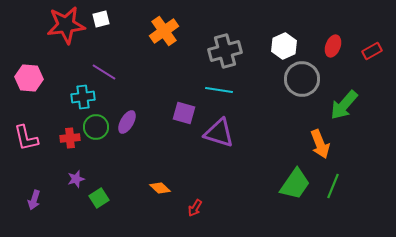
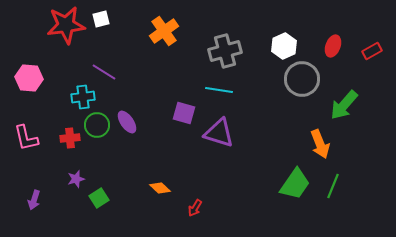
purple ellipse: rotated 65 degrees counterclockwise
green circle: moved 1 px right, 2 px up
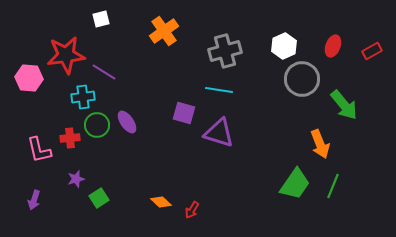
red star: moved 30 px down
green arrow: rotated 80 degrees counterclockwise
pink L-shape: moved 13 px right, 12 px down
orange diamond: moved 1 px right, 14 px down
red arrow: moved 3 px left, 2 px down
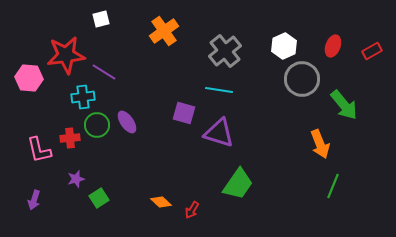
gray cross: rotated 24 degrees counterclockwise
green trapezoid: moved 57 px left
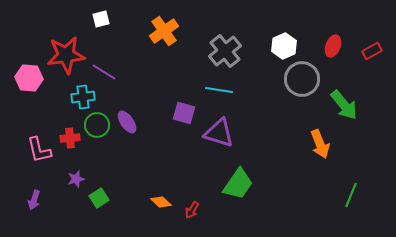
green line: moved 18 px right, 9 px down
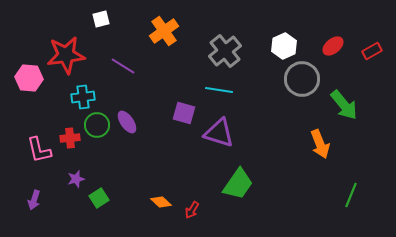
red ellipse: rotated 30 degrees clockwise
purple line: moved 19 px right, 6 px up
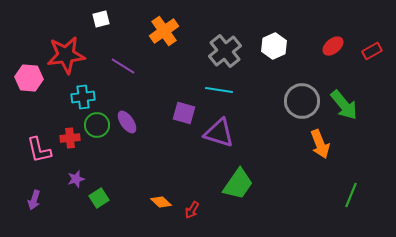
white hexagon: moved 10 px left
gray circle: moved 22 px down
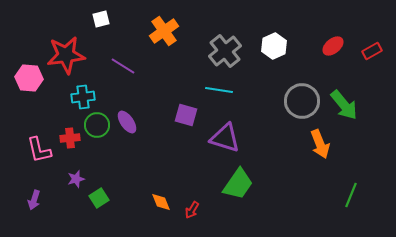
purple square: moved 2 px right, 2 px down
purple triangle: moved 6 px right, 5 px down
orange diamond: rotated 25 degrees clockwise
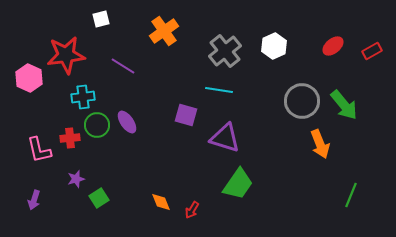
pink hexagon: rotated 20 degrees clockwise
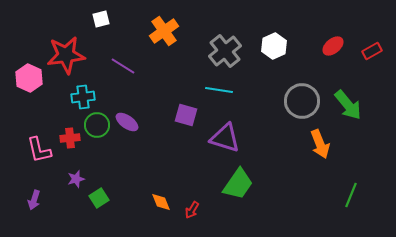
green arrow: moved 4 px right
purple ellipse: rotated 20 degrees counterclockwise
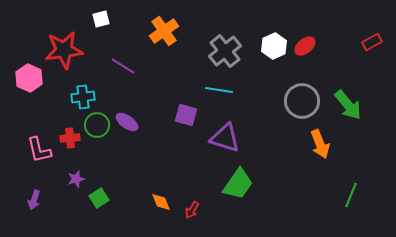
red ellipse: moved 28 px left
red rectangle: moved 9 px up
red star: moved 2 px left, 5 px up
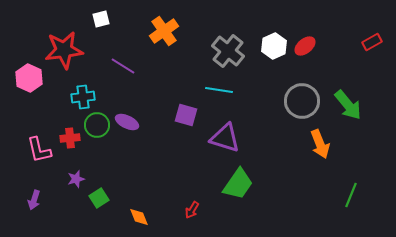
gray cross: moved 3 px right; rotated 12 degrees counterclockwise
purple ellipse: rotated 10 degrees counterclockwise
orange diamond: moved 22 px left, 15 px down
